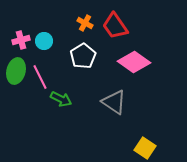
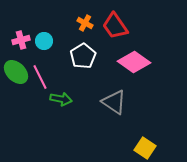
green ellipse: moved 1 px down; rotated 60 degrees counterclockwise
green arrow: rotated 15 degrees counterclockwise
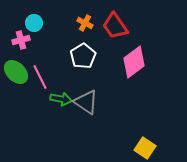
cyan circle: moved 10 px left, 18 px up
pink diamond: rotated 72 degrees counterclockwise
gray triangle: moved 28 px left
